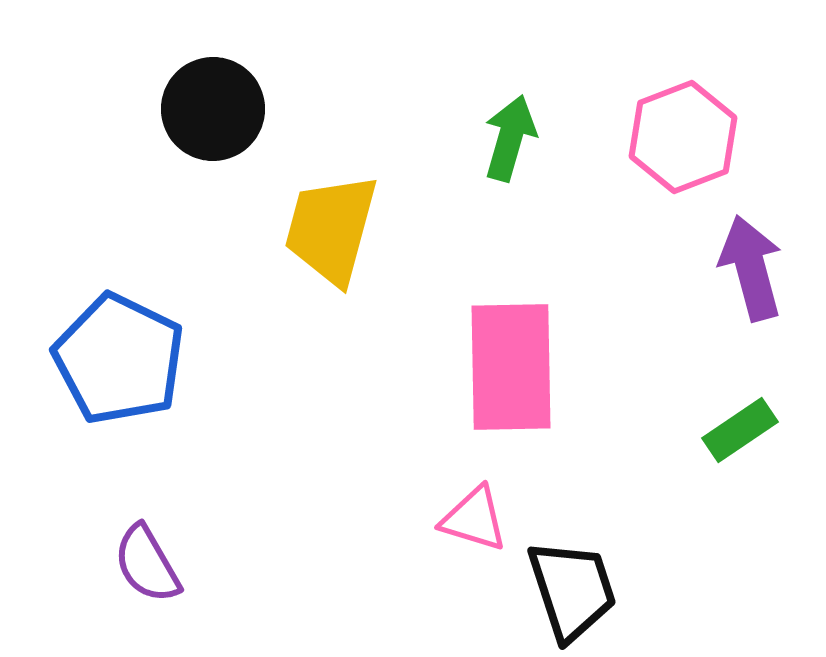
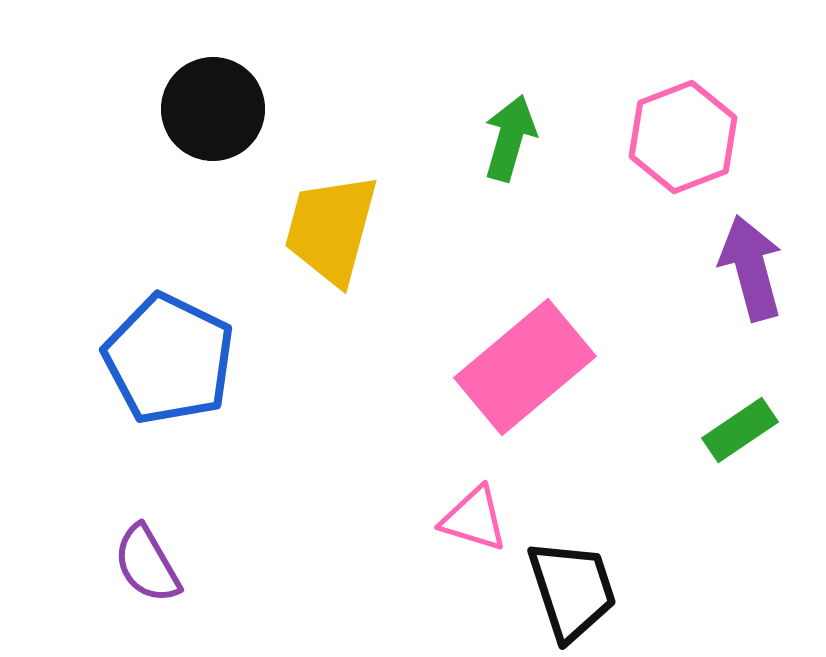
blue pentagon: moved 50 px right
pink rectangle: moved 14 px right; rotated 51 degrees clockwise
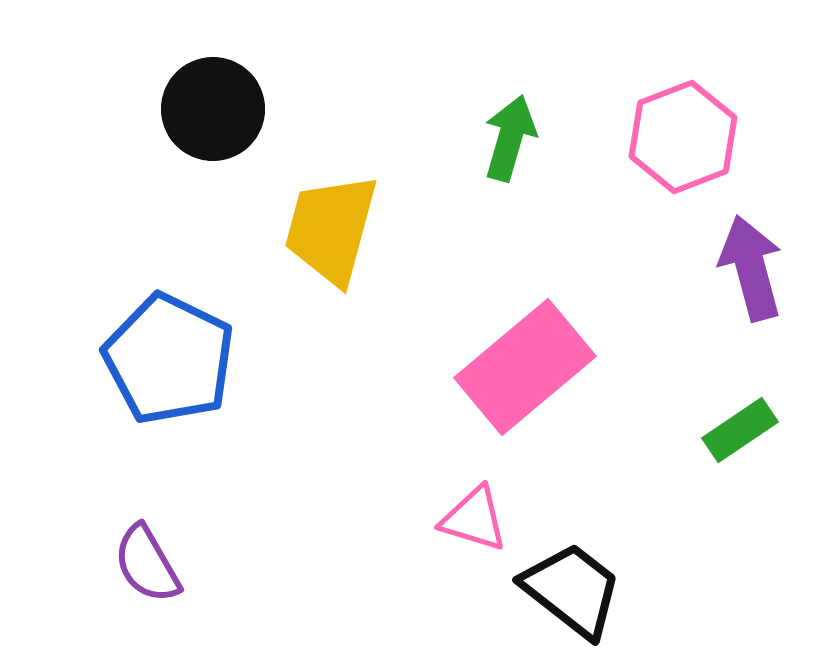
black trapezoid: rotated 34 degrees counterclockwise
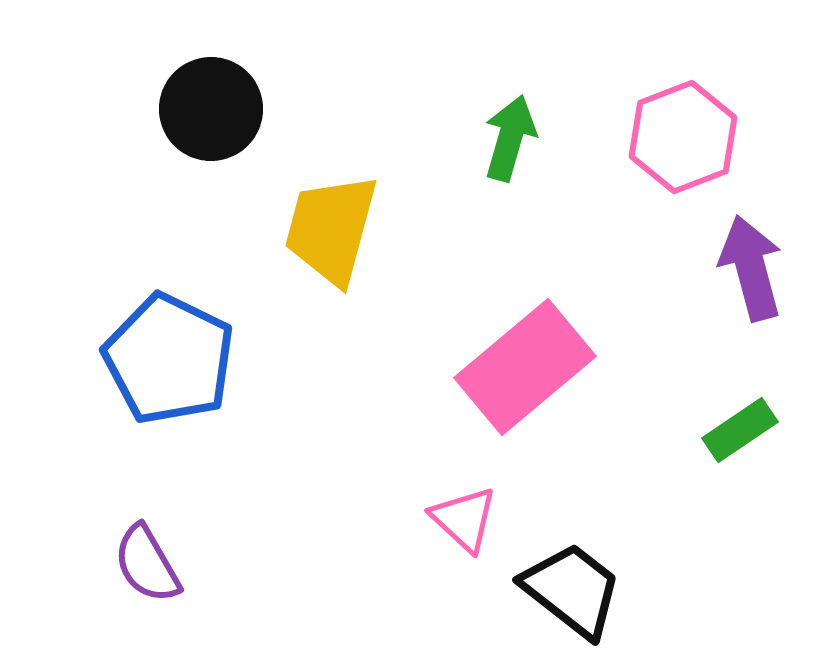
black circle: moved 2 px left
pink triangle: moved 10 px left; rotated 26 degrees clockwise
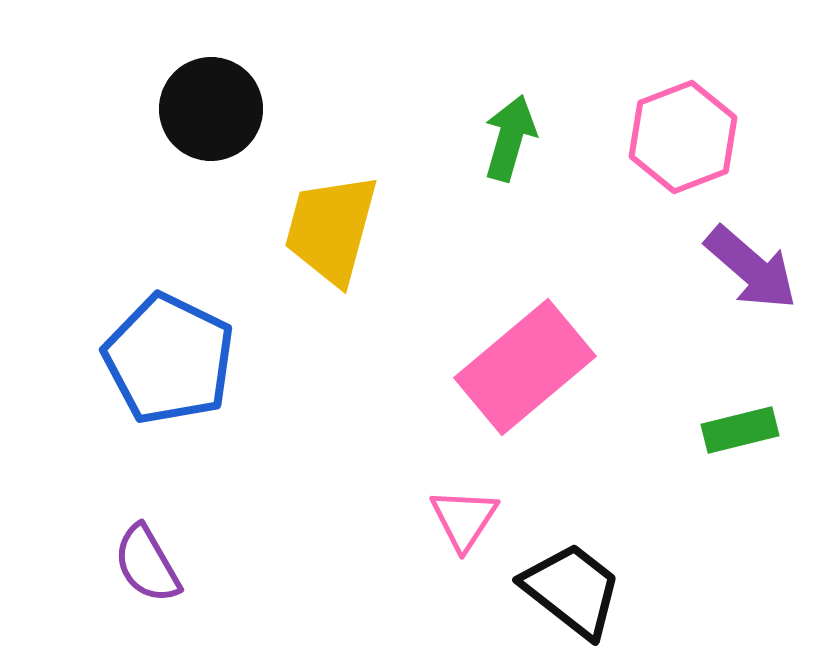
purple arrow: rotated 146 degrees clockwise
green rectangle: rotated 20 degrees clockwise
pink triangle: rotated 20 degrees clockwise
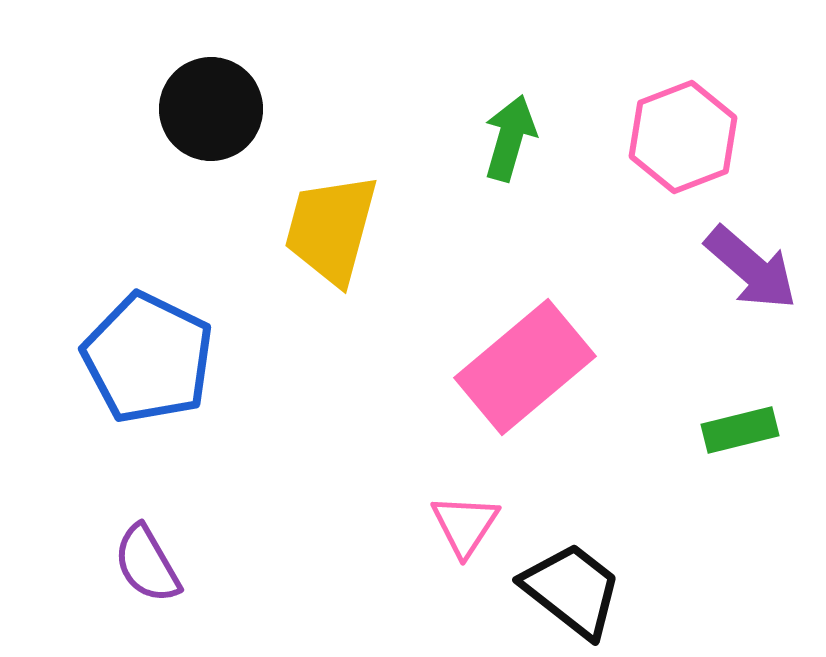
blue pentagon: moved 21 px left, 1 px up
pink triangle: moved 1 px right, 6 px down
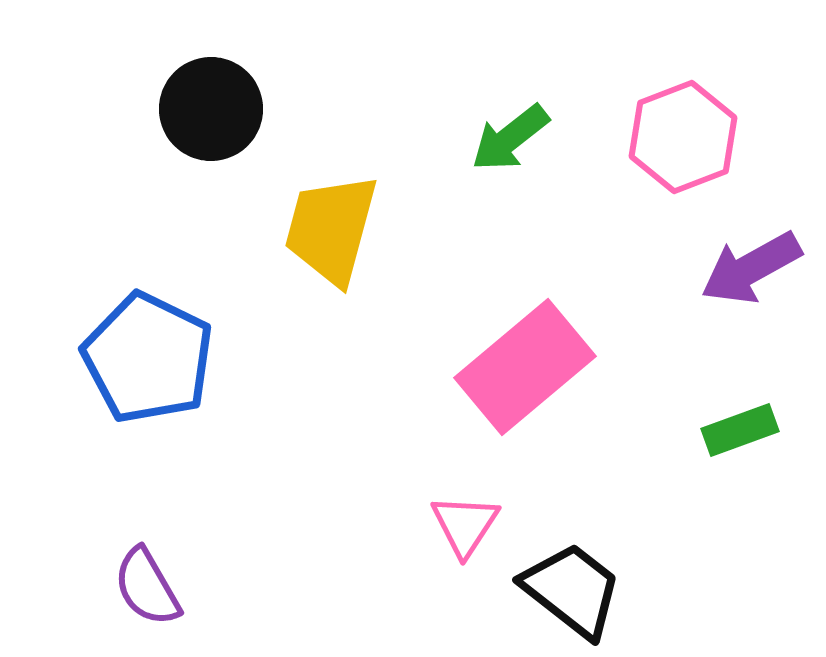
green arrow: rotated 144 degrees counterclockwise
purple arrow: rotated 110 degrees clockwise
green rectangle: rotated 6 degrees counterclockwise
purple semicircle: moved 23 px down
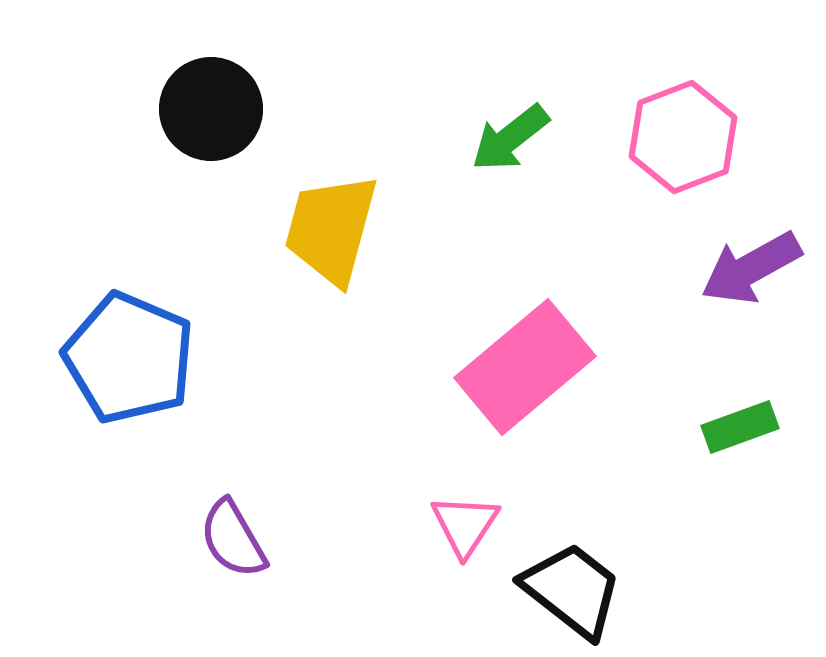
blue pentagon: moved 19 px left; rotated 3 degrees counterclockwise
green rectangle: moved 3 px up
purple semicircle: moved 86 px right, 48 px up
